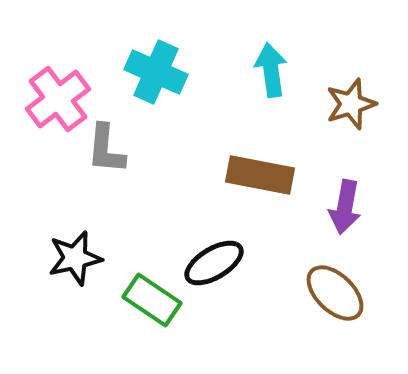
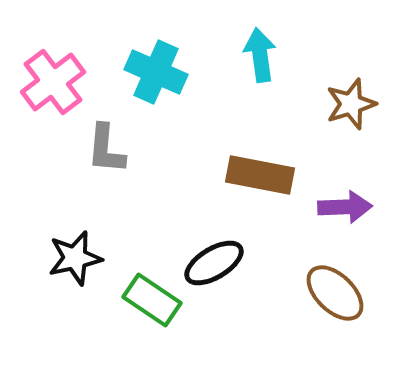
cyan arrow: moved 11 px left, 15 px up
pink cross: moved 5 px left, 17 px up
purple arrow: rotated 102 degrees counterclockwise
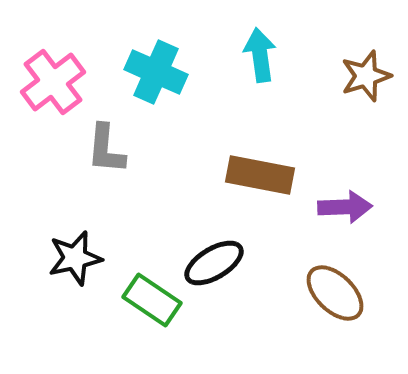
brown star: moved 15 px right, 28 px up
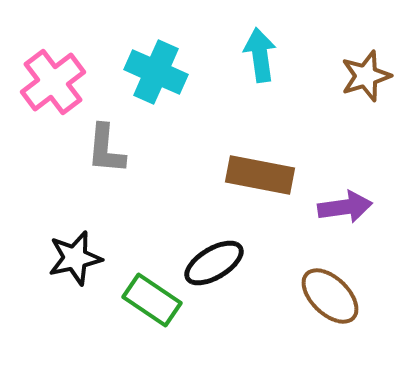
purple arrow: rotated 6 degrees counterclockwise
brown ellipse: moved 5 px left, 3 px down
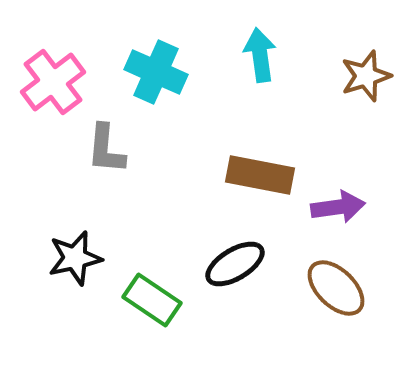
purple arrow: moved 7 px left
black ellipse: moved 21 px right, 1 px down
brown ellipse: moved 6 px right, 8 px up
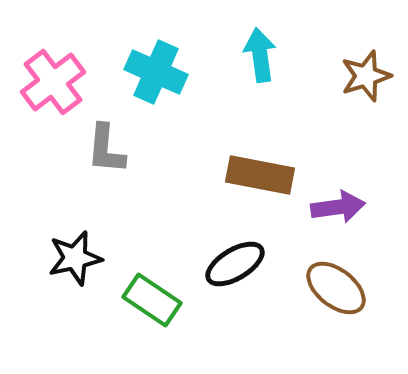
brown ellipse: rotated 6 degrees counterclockwise
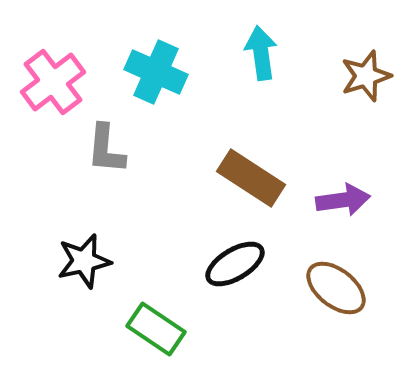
cyan arrow: moved 1 px right, 2 px up
brown rectangle: moved 9 px left, 3 px down; rotated 22 degrees clockwise
purple arrow: moved 5 px right, 7 px up
black star: moved 9 px right, 3 px down
green rectangle: moved 4 px right, 29 px down
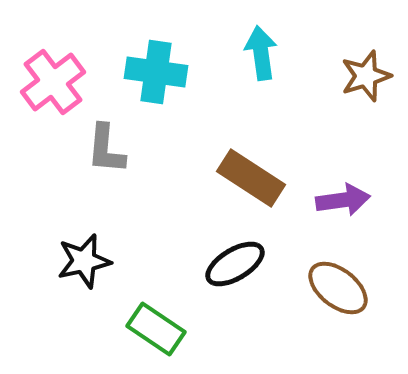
cyan cross: rotated 16 degrees counterclockwise
brown ellipse: moved 2 px right
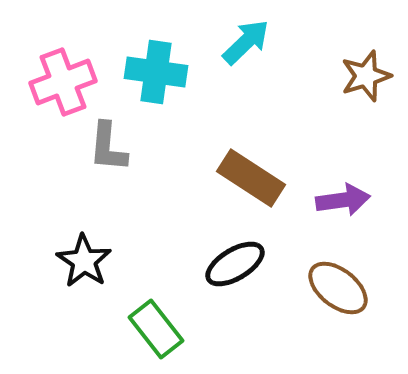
cyan arrow: moved 15 px left, 11 px up; rotated 54 degrees clockwise
pink cross: moved 10 px right; rotated 16 degrees clockwise
gray L-shape: moved 2 px right, 2 px up
black star: rotated 26 degrees counterclockwise
green rectangle: rotated 18 degrees clockwise
